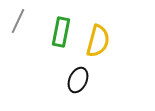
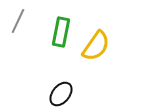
yellow semicircle: moved 2 px left, 5 px down; rotated 20 degrees clockwise
black ellipse: moved 17 px left, 14 px down; rotated 15 degrees clockwise
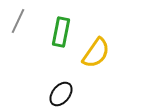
yellow semicircle: moved 7 px down
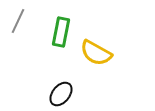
yellow semicircle: rotated 84 degrees clockwise
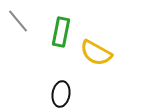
gray line: rotated 65 degrees counterclockwise
black ellipse: rotated 30 degrees counterclockwise
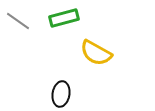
gray line: rotated 15 degrees counterclockwise
green rectangle: moved 3 px right, 14 px up; rotated 64 degrees clockwise
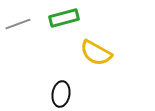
gray line: moved 3 px down; rotated 55 degrees counterclockwise
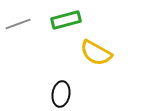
green rectangle: moved 2 px right, 2 px down
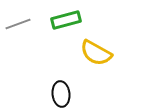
black ellipse: rotated 15 degrees counterclockwise
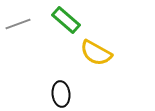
green rectangle: rotated 56 degrees clockwise
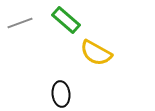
gray line: moved 2 px right, 1 px up
